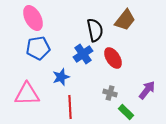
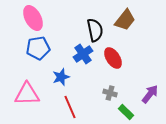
purple arrow: moved 3 px right, 4 px down
red line: rotated 20 degrees counterclockwise
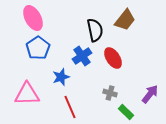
blue pentagon: rotated 25 degrees counterclockwise
blue cross: moved 1 px left, 2 px down
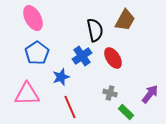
brown trapezoid: rotated 10 degrees counterclockwise
blue pentagon: moved 1 px left, 5 px down
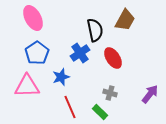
blue cross: moved 2 px left, 3 px up
pink triangle: moved 8 px up
green rectangle: moved 26 px left
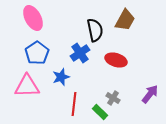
red ellipse: moved 3 px right, 2 px down; rotated 40 degrees counterclockwise
gray cross: moved 3 px right, 5 px down; rotated 16 degrees clockwise
red line: moved 4 px right, 3 px up; rotated 30 degrees clockwise
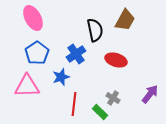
blue cross: moved 4 px left, 1 px down
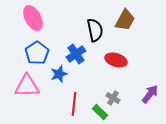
blue star: moved 2 px left, 3 px up
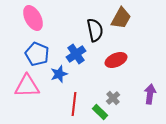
brown trapezoid: moved 4 px left, 2 px up
blue pentagon: moved 1 px down; rotated 15 degrees counterclockwise
red ellipse: rotated 40 degrees counterclockwise
purple arrow: rotated 30 degrees counterclockwise
gray cross: rotated 16 degrees clockwise
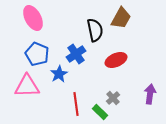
blue star: rotated 12 degrees counterclockwise
red line: moved 2 px right; rotated 15 degrees counterclockwise
